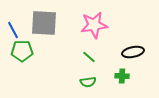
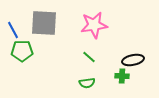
black ellipse: moved 8 px down
green semicircle: moved 1 px left, 1 px down
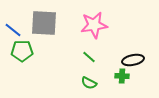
blue line: rotated 24 degrees counterclockwise
green semicircle: moved 2 px right; rotated 35 degrees clockwise
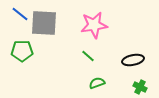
blue line: moved 7 px right, 16 px up
green line: moved 1 px left, 1 px up
green cross: moved 18 px right, 11 px down; rotated 24 degrees clockwise
green semicircle: moved 8 px right; rotated 133 degrees clockwise
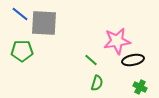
pink star: moved 23 px right, 16 px down
green line: moved 3 px right, 4 px down
green semicircle: rotated 126 degrees clockwise
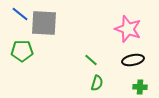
pink star: moved 11 px right, 12 px up; rotated 28 degrees clockwise
green cross: rotated 24 degrees counterclockwise
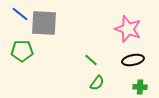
green semicircle: rotated 21 degrees clockwise
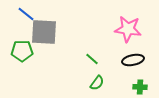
blue line: moved 6 px right
gray square: moved 9 px down
pink star: rotated 12 degrees counterclockwise
green line: moved 1 px right, 1 px up
